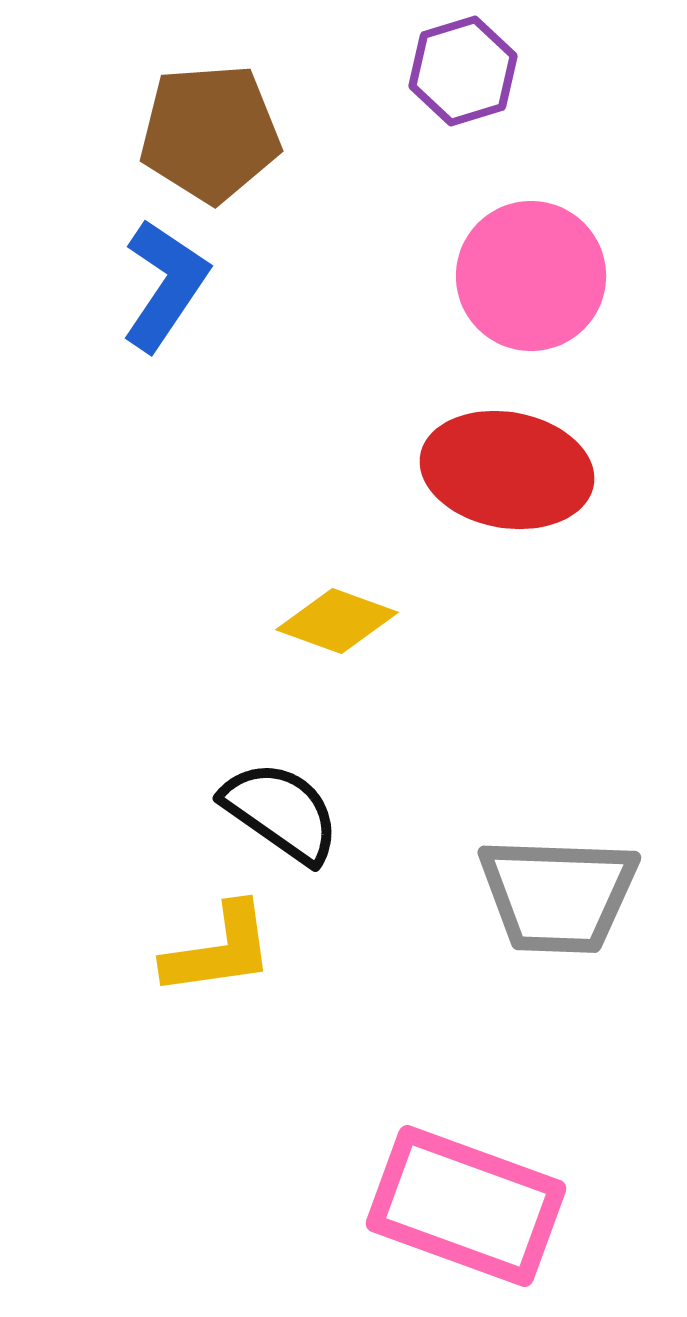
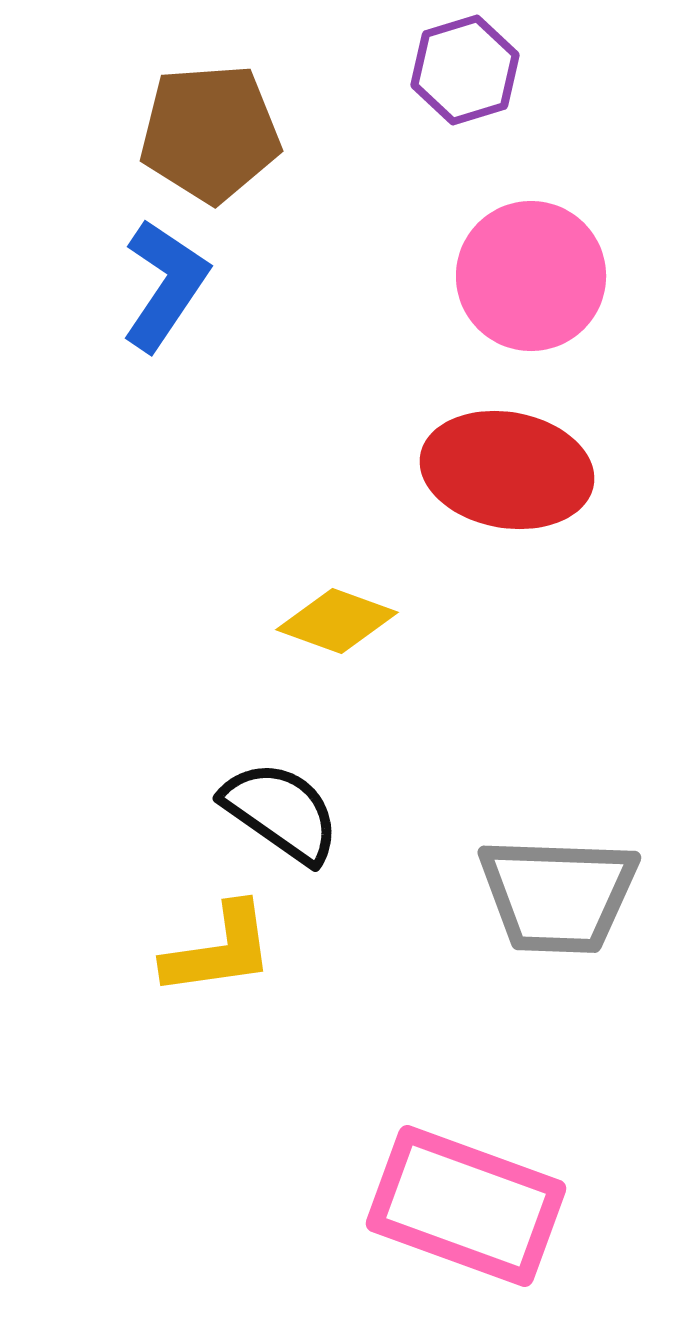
purple hexagon: moved 2 px right, 1 px up
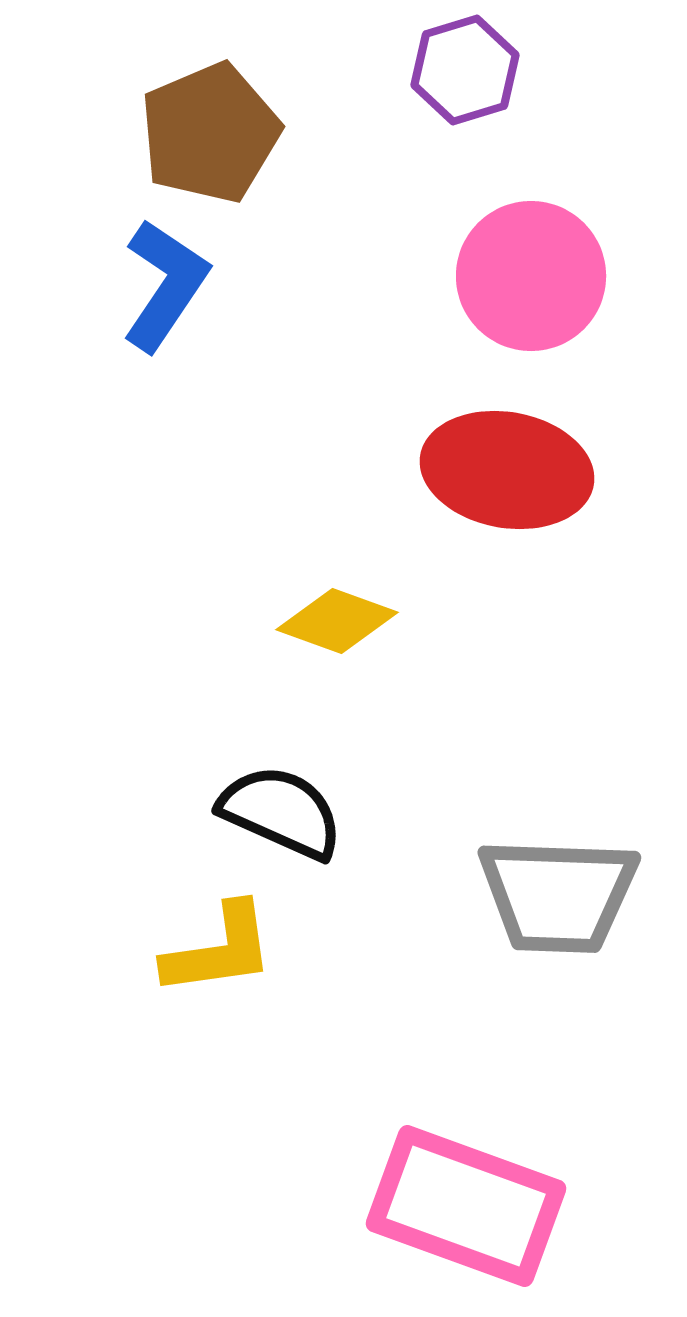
brown pentagon: rotated 19 degrees counterclockwise
black semicircle: rotated 11 degrees counterclockwise
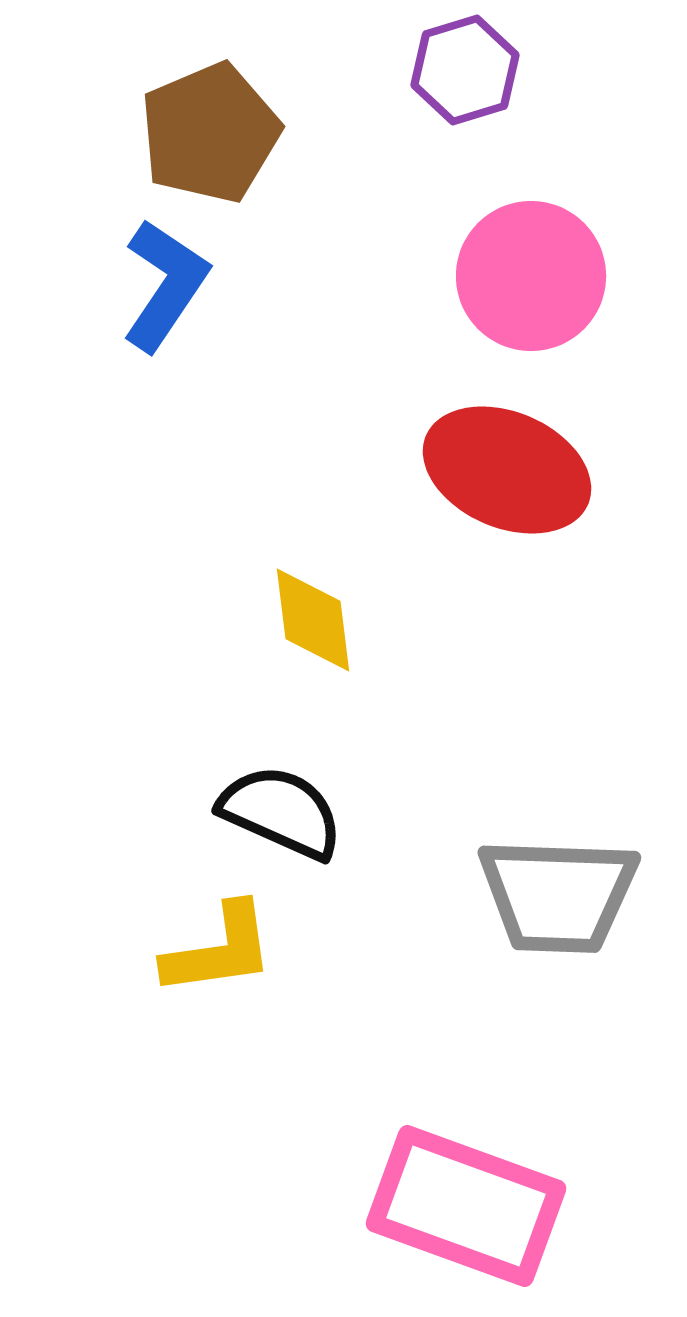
red ellipse: rotated 13 degrees clockwise
yellow diamond: moved 24 px left, 1 px up; rotated 63 degrees clockwise
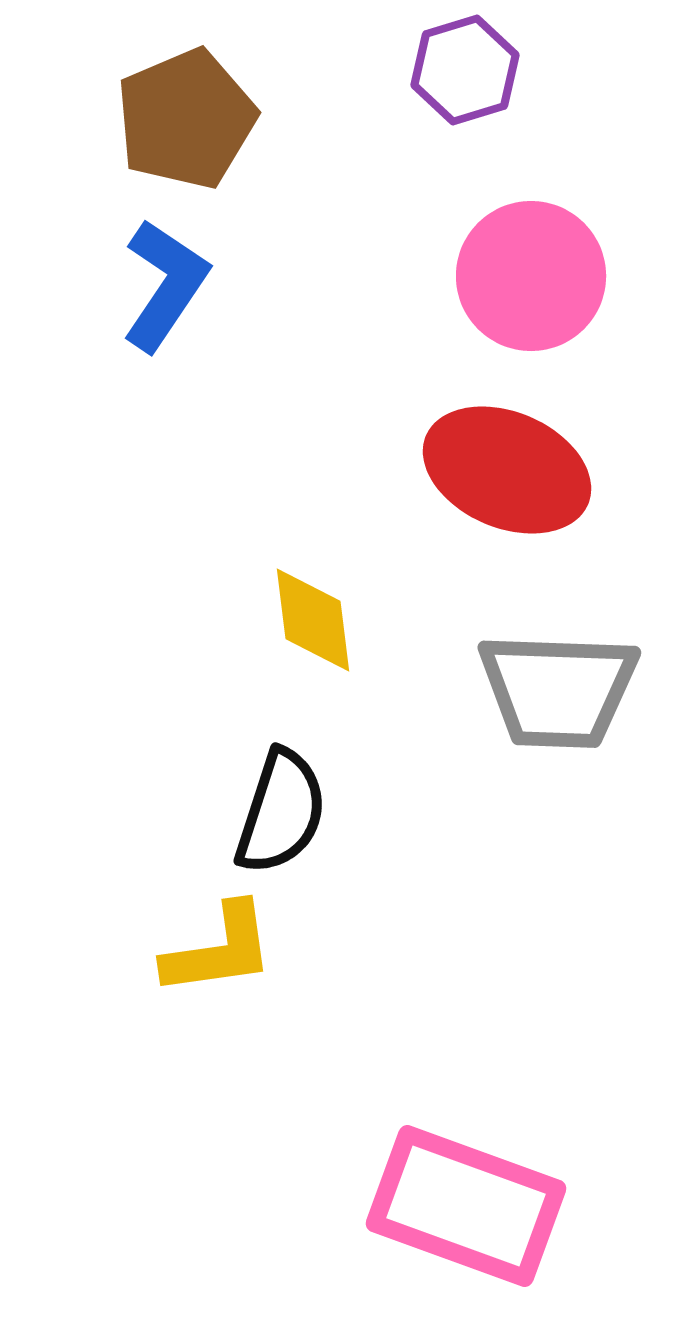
brown pentagon: moved 24 px left, 14 px up
black semicircle: rotated 84 degrees clockwise
gray trapezoid: moved 205 px up
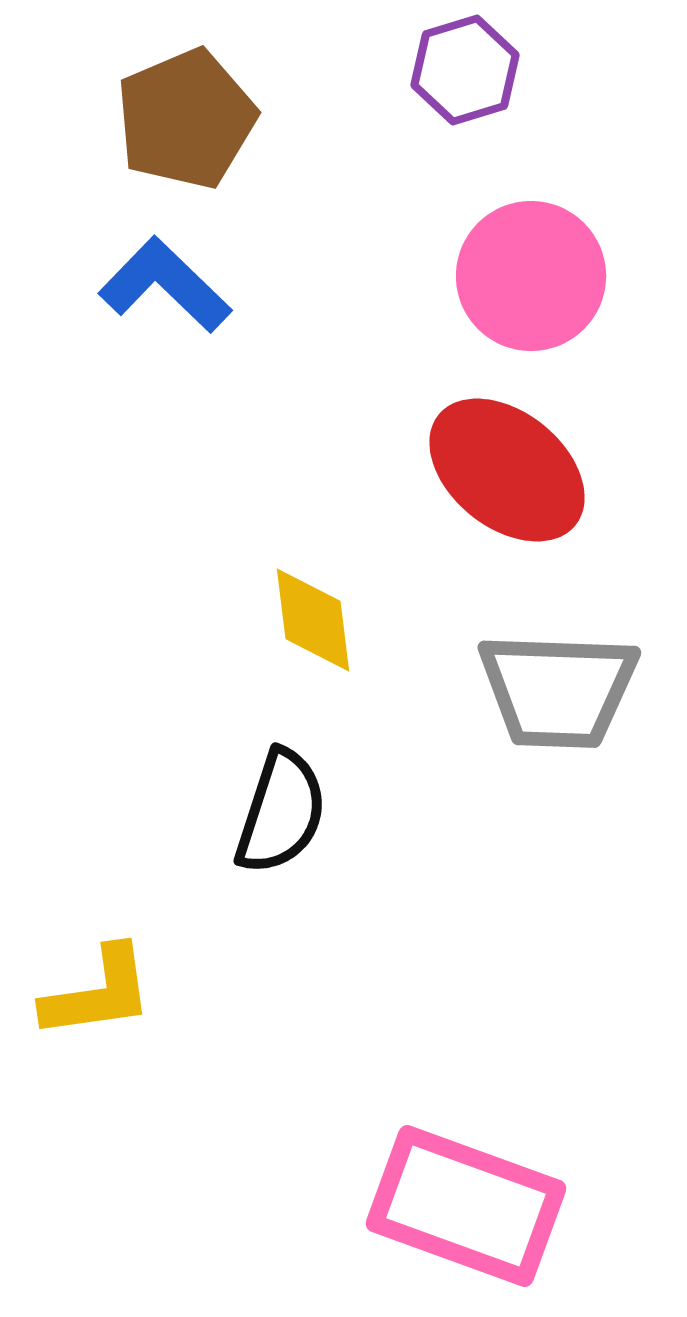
blue L-shape: rotated 80 degrees counterclockwise
red ellipse: rotated 16 degrees clockwise
yellow L-shape: moved 121 px left, 43 px down
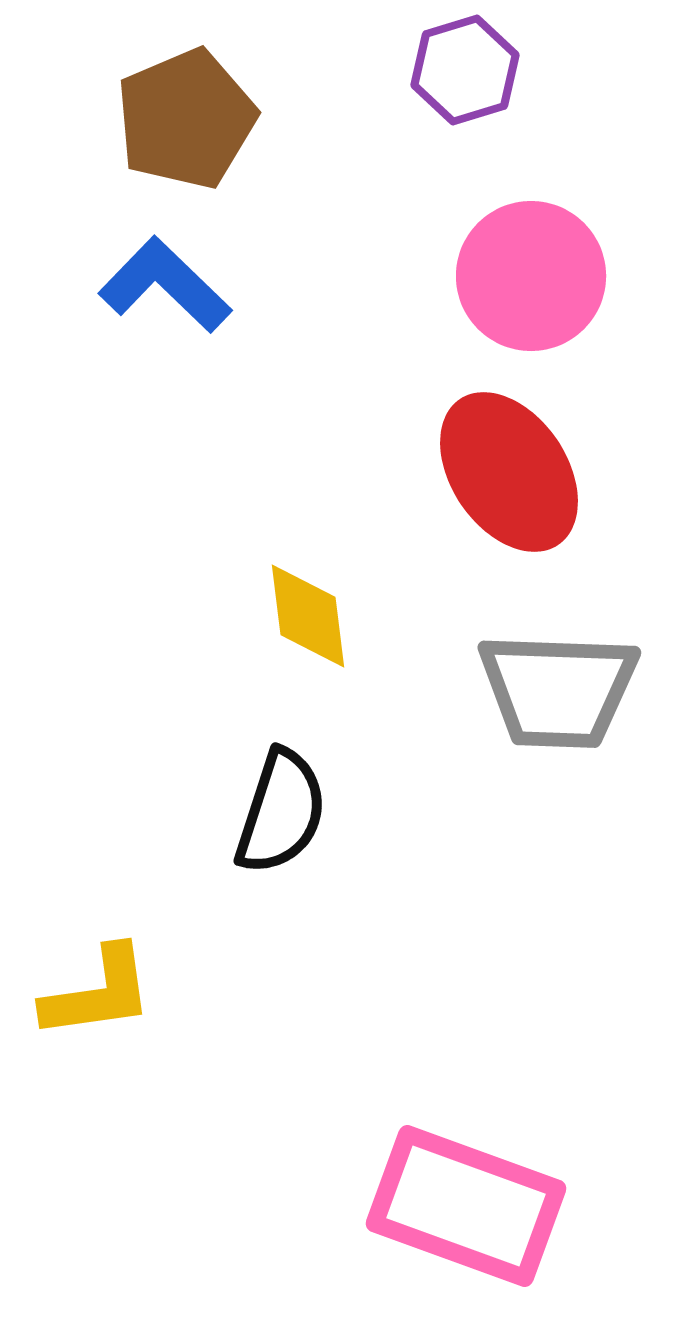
red ellipse: moved 2 px right, 2 px down; rotated 17 degrees clockwise
yellow diamond: moved 5 px left, 4 px up
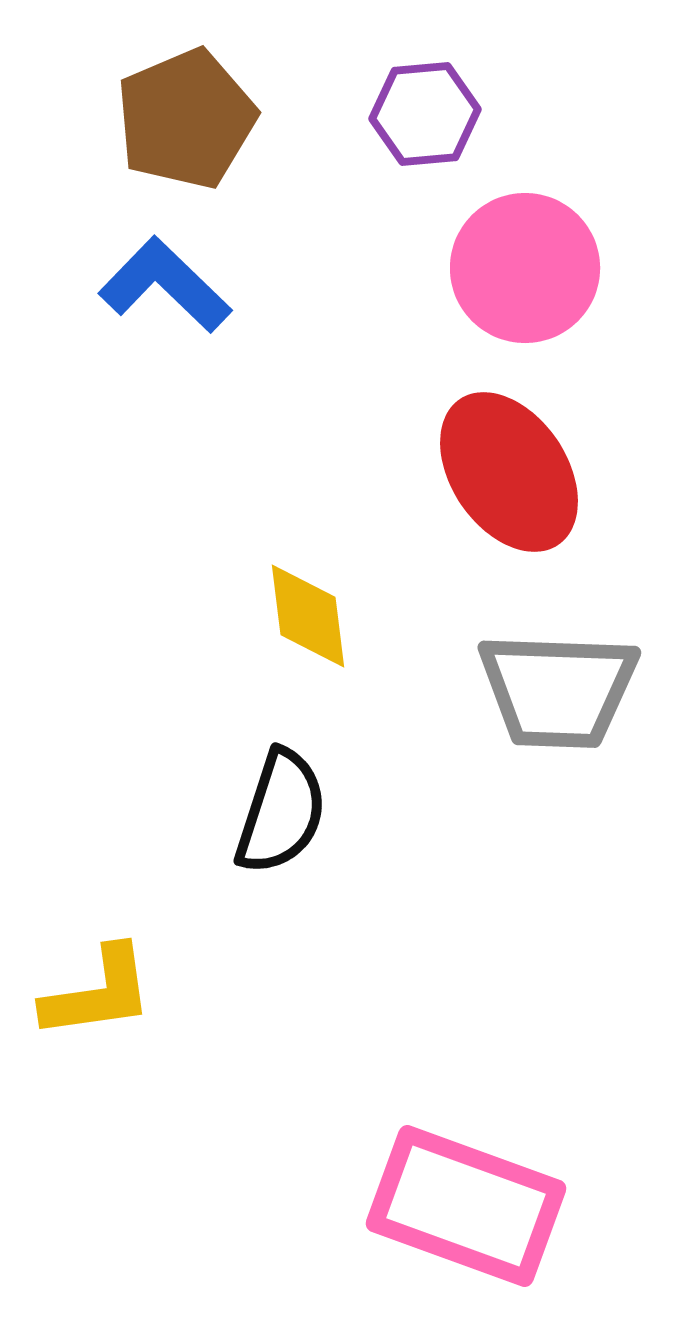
purple hexagon: moved 40 px left, 44 px down; rotated 12 degrees clockwise
pink circle: moved 6 px left, 8 px up
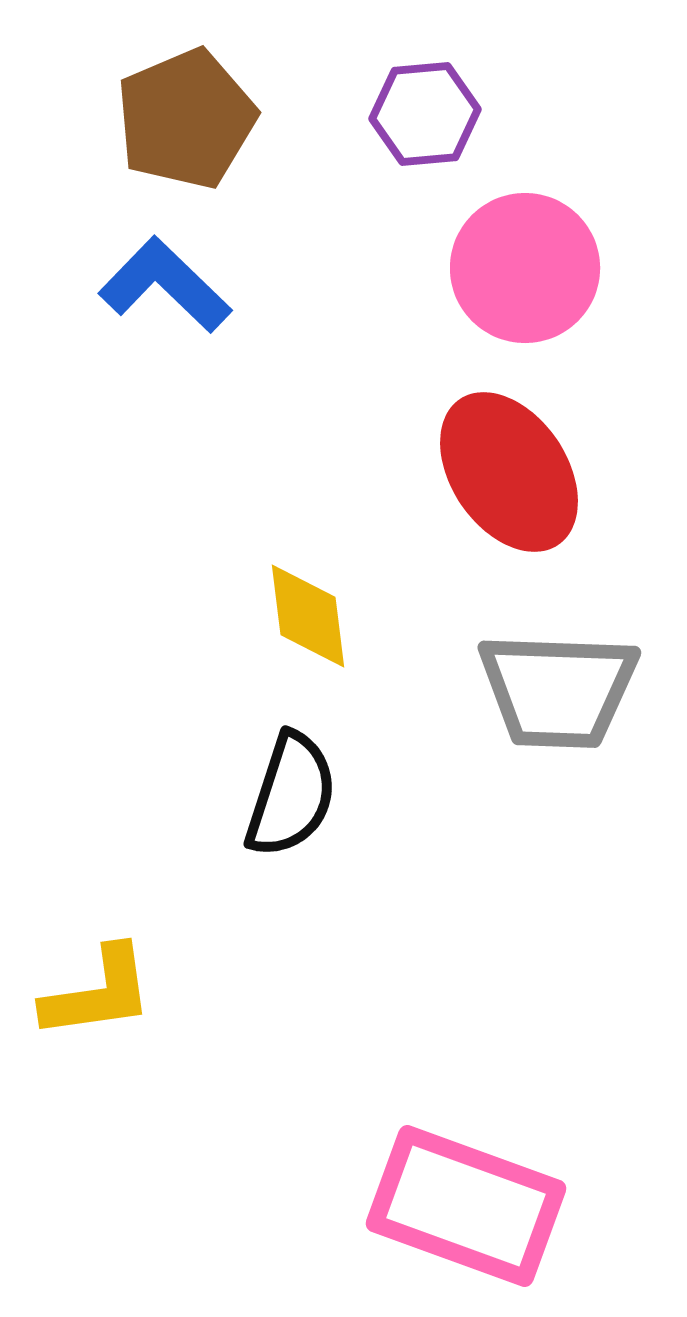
black semicircle: moved 10 px right, 17 px up
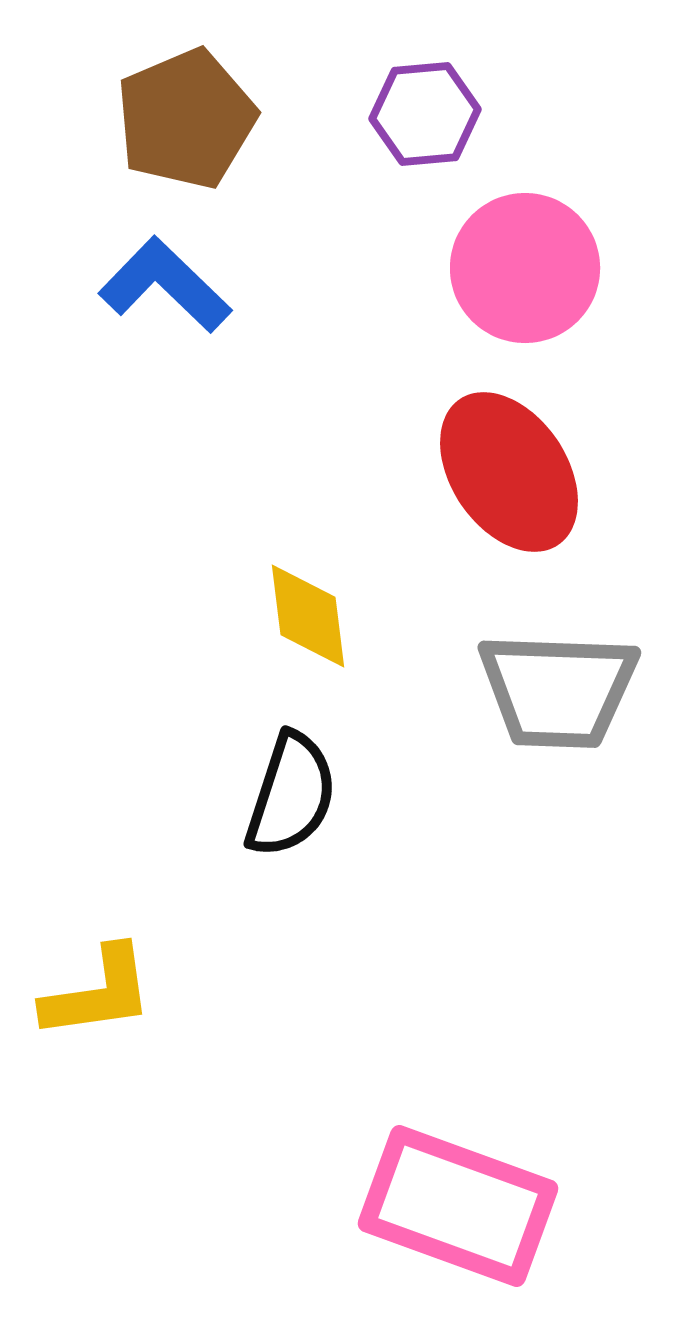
pink rectangle: moved 8 px left
